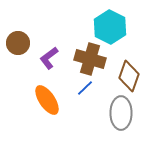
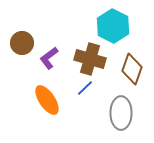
cyan hexagon: moved 3 px right, 1 px up
brown circle: moved 4 px right
brown diamond: moved 3 px right, 7 px up
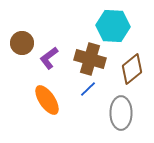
cyan hexagon: rotated 24 degrees counterclockwise
brown diamond: rotated 32 degrees clockwise
blue line: moved 3 px right, 1 px down
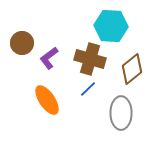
cyan hexagon: moved 2 px left
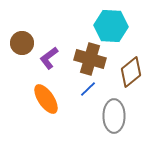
brown diamond: moved 1 px left, 3 px down
orange ellipse: moved 1 px left, 1 px up
gray ellipse: moved 7 px left, 3 px down
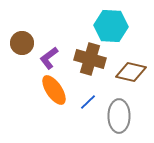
brown diamond: rotated 52 degrees clockwise
blue line: moved 13 px down
orange ellipse: moved 8 px right, 9 px up
gray ellipse: moved 5 px right
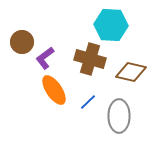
cyan hexagon: moved 1 px up
brown circle: moved 1 px up
purple L-shape: moved 4 px left
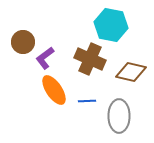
cyan hexagon: rotated 8 degrees clockwise
brown circle: moved 1 px right
brown cross: rotated 8 degrees clockwise
blue line: moved 1 px left, 1 px up; rotated 42 degrees clockwise
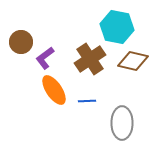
cyan hexagon: moved 6 px right, 2 px down
brown circle: moved 2 px left
brown cross: rotated 32 degrees clockwise
brown diamond: moved 2 px right, 11 px up
gray ellipse: moved 3 px right, 7 px down
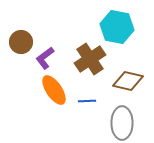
brown diamond: moved 5 px left, 20 px down
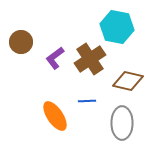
purple L-shape: moved 10 px right
orange ellipse: moved 1 px right, 26 px down
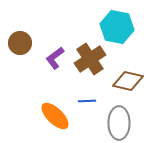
brown circle: moved 1 px left, 1 px down
orange ellipse: rotated 12 degrees counterclockwise
gray ellipse: moved 3 px left
